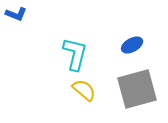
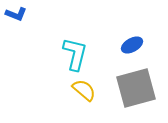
gray square: moved 1 px left, 1 px up
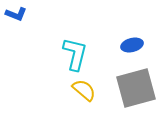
blue ellipse: rotated 15 degrees clockwise
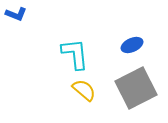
blue ellipse: rotated 10 degrees counterclockwise
cyan L-shape: rotated 20 degrees counterclockwise
gray square: rotated 12 degrees counterclockwise
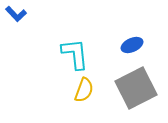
blue L-shape: rotated 25 degrees clockwise
yellow semicircle: rotated 70 degrees clockwise
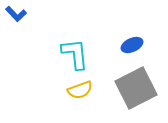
yellow semicircle: moved 4 px left; rotated 50 degrees clockwise
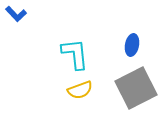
blue ellipse: rotated 55 degrees counterclockwise
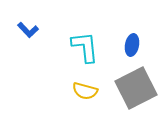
blue L-shape: moved 12 px right, 16 px down
cyan L-shape: moved 10 px right, 7 px up
yellow semicircle: moved 5 px right, 1 px down; rotated 35 degrees clockwise
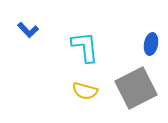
blue ellipse: moved 19 px right, 1 px up
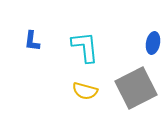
blue L-shape: moved 4 px right, 11 px down; rotated 50 degrees clockwise
blue ellipse: moved 2 px right, 1 px up
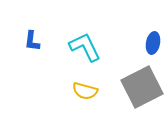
cyan L-shape: rotated 20 degrees counterclockwise
gray square: moved 6 px right, 1 px up
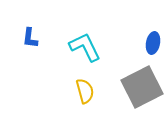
blue L-shape: moved 2 px left, 3 px up
yellow semicircle: rotated 120 degrees counterclockwise
